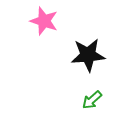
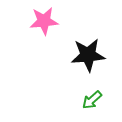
pink star: rotated 24 degrees counterclockwise
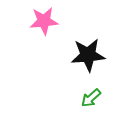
green arrow: moved 1 px left, 2 px up
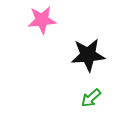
pink star: moved 2 px left, 1 px up
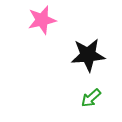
pink star: rotated 8 degrees counterclockwise
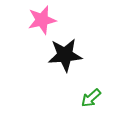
black star: moved 23 px left
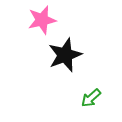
black star: rotated 16 degrees counterclockwise
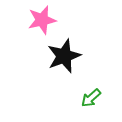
black star: moved 1 px left, 1 px down
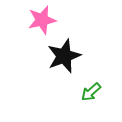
green arrow: moved 6 px up
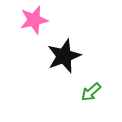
pink star: moved 8 px left
